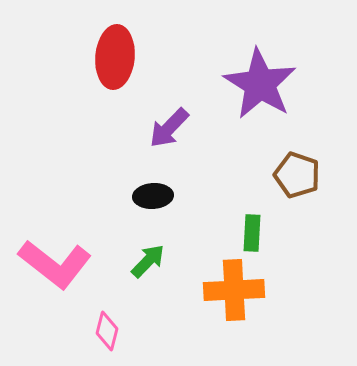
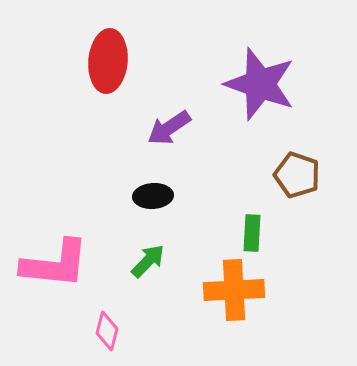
red ellipse: moved 7 px left, 4 px down
purple star: rotated 12 degrees counterclockwise
purple arrow: rotated 12 degrees clockwise
pink L-shape: rotated 32 degrees counterclockwise
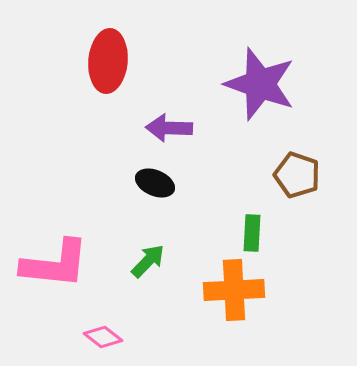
purple arrow: rotated 36 degrees clockwise
black ellipse: moved 2 px right, 13 px up; rotated 27 degrees clockwise
pink diamond: moved 4 px left, 6 px down; rotated 66 degrees counterclockwise
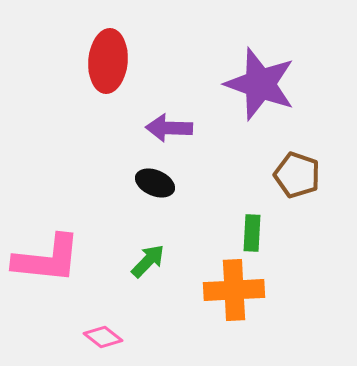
pink L-shape: moved 8 px left, 5 px up
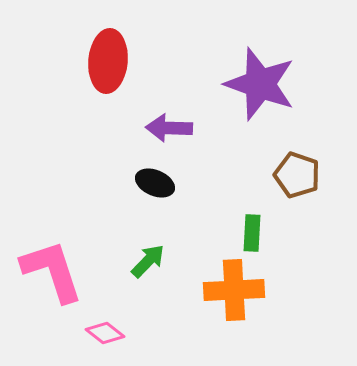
pink L-shape: moved 5 px right, 12 px down; rotated 114 degrees counterclockwise
pink diamond: moved 2 px right, 4 px up
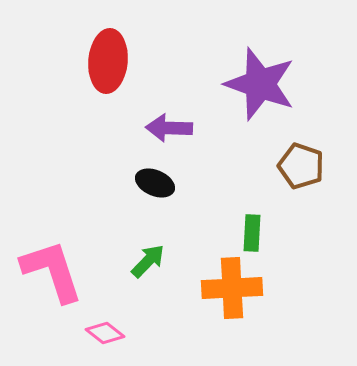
brown pentagon: moved 4 px right, 9 px up
orange cross: moved 2 px left, 2 px up
